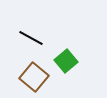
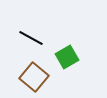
green square: moved 1 px right, 4 px up; rotated 10 degrees clockwise
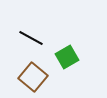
brown square: moved 1 px left
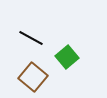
green square: rotated 10 degrees counterclockwise
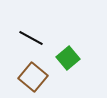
green square: moved 1 px right, 1 px down
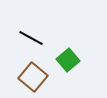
green square: moved 2 px down
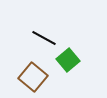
black line: moved 13 px right
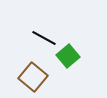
green square: moved 4 px up
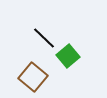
black line: rotated 15 degrees clockwise
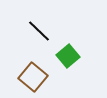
black line: moved 5 px left, 7 px up
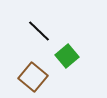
green square: moved 1 px left
